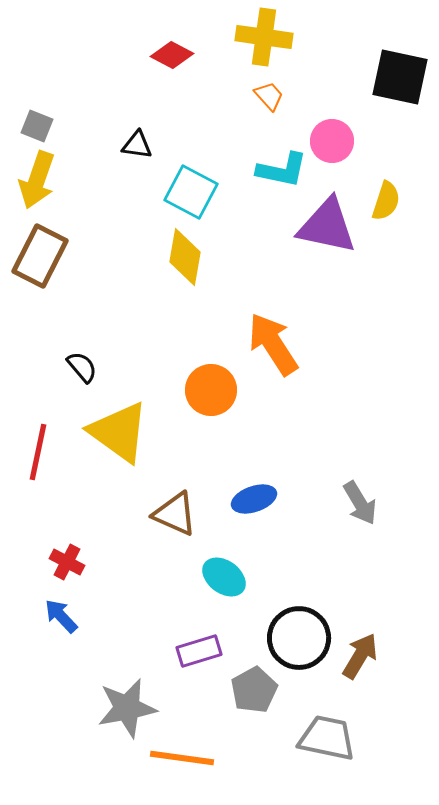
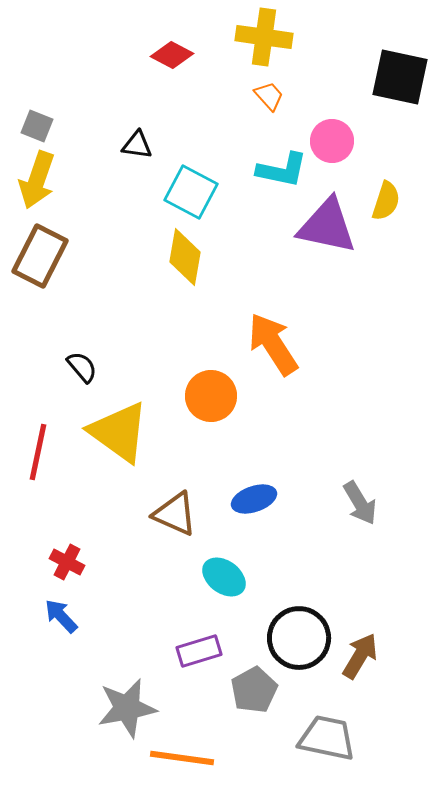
orange circle: moved 6 px down
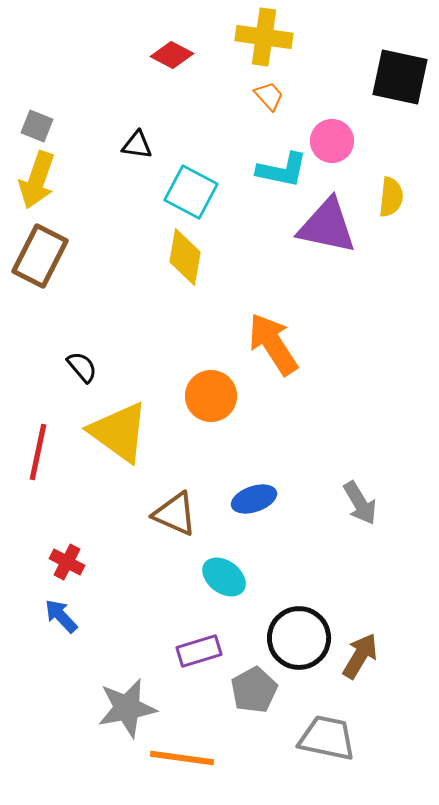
yellow semicircle: moved 5 px right, 4 px up; rotated 12 degrees counterclockwise
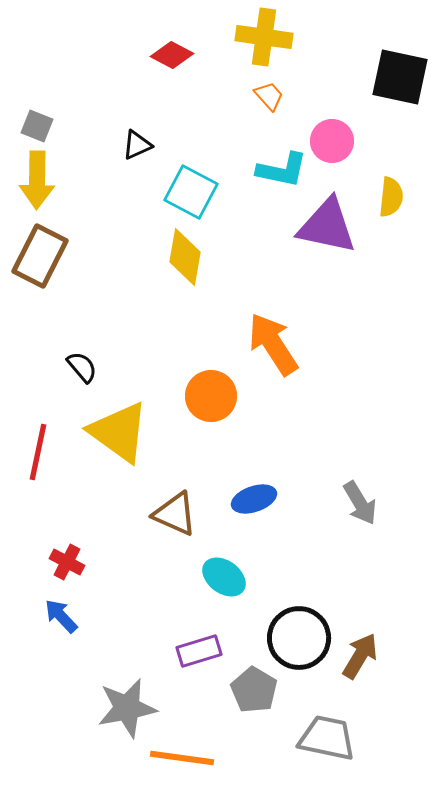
black triangle: rotated 32 degrees counterclockwise
yellow arrow: rotated 18 degrees counterclockwise
gray pentagon: rotated 12 degrees counterclockwise
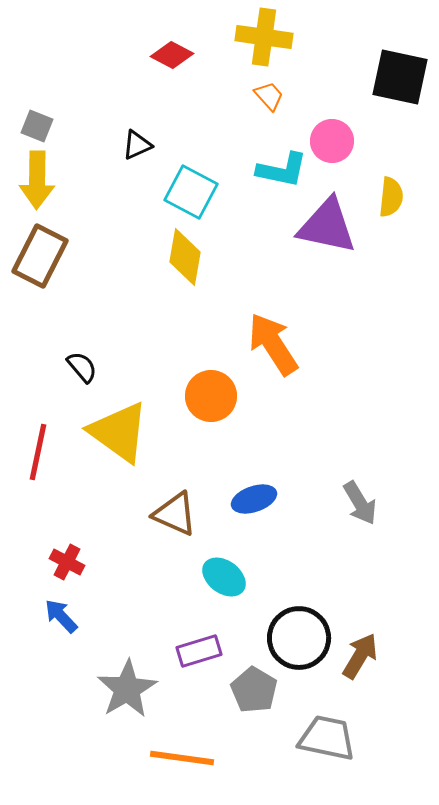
gray star: moved 19 px up; rotated 20 degrees counterclockwise
